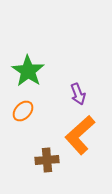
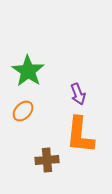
orange L-shape: rotated 42 degrees counterclockwise
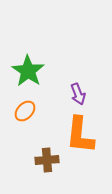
orange ellipse: moved 2 px right
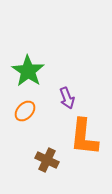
purple arrow: moved 11 px left, 4 px down
orange L-shape: moved 4 px right, 2 px down
brown cross: rotated 30 degrees clockwise
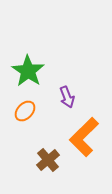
purple arrow: moved 1 px up
orange L-shape: rotated 39 degrees clockwise
brown cross: moved 1 px right; rotated 25 degrees clockwise
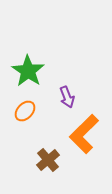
orange L-shape: moved 3 px up
